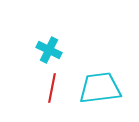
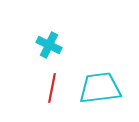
cyan cross: moved 5 px up
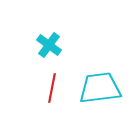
cyan cross: rotated 10 degrees clockwise
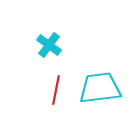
red line: moved 4 px right, 2 px down
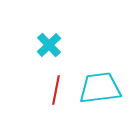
cyan cross: rotated 10 degrees clockwise
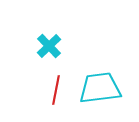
cyan cross: moved 1 px down
